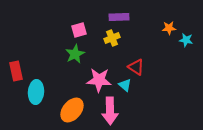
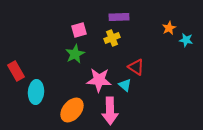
orange star: rotated 24 degrees counterclockwise
red rectangle: rotated 18 degrees counterclockwise
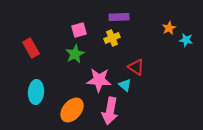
red rectangle: moved 15 px right, 23 px up
pink arrow: rotated 12 degrees clockwise
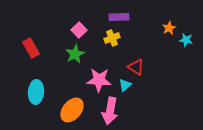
pink square: rotated 28 degrees counterclockwise
cyan triangle: rotated 40 degrees clockwise
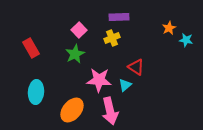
pink arrow: rotated 24 degrees counterclockwise
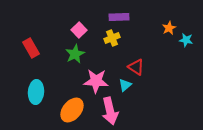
pink star: moved 3 px left, 1 px down
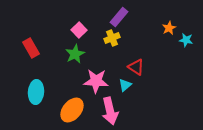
purple rectangle: rotated 48 degrees counterclockwise
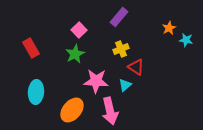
yellow cross: moved 9 px right, 11 px down
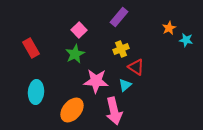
pink arrow: moved 4 px right
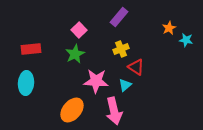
red rectangle: moved 1 px down; rotated 66 degrees counterclockwise
cyan ellipse: moved 10 px left, 9 px up
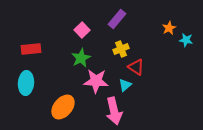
purple rectangle: moved 2 px left, 2 px down
pink square: moved 3 px right
green star: moved 6 px right, 4 px down
orange ellipse: moved 9 px left, 3 px up
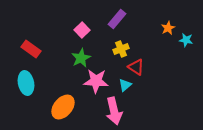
orange star: moved 1 px left
red rectangle: rotated 42 degrees clockwise
cyan ellipse: rotated 15 degrees counterclockwise
